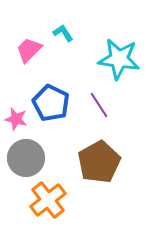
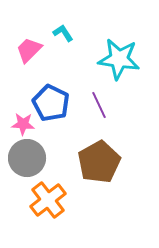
purple line: rotated 8 degrees clockwise
pink star: moved 7 px right, 5 px down; rotated 10 degrees counterclockwise
gray circle: moved 1 px right
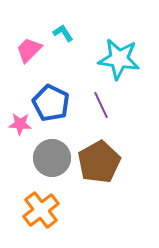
purple line: moved 2 px right
pink star: moved 3 px left
gray circle: moved 25 px right
orange cross: moved 7 px left, 10 px down
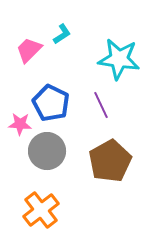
cyan L-shape: moved 1 px left, 1 px down; rotated 90 degrees clockwise
gray circle: moved 5 px left, 7 px up
brown pentagon: moved 11 px right, 1 px up
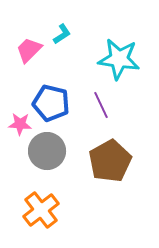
blue pentagon: rotated 12 degrees counterclockwise
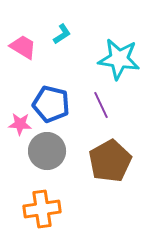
pink trapezoid: moved 6 px left, 3 px up; rotated 76 degrees clockwise
blue pentagon: moved 1 px down
orange cross: moved 1 px right, 1 px up; rotated 30 degrees clockwise
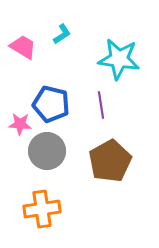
purple line: rotated 16 degrees clockwise
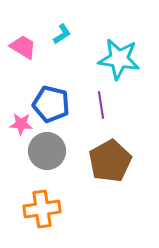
pink star: moved 1 px right
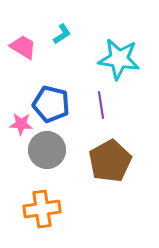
gray circle: moved 1 px up
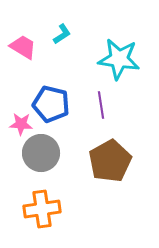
gray circle: moved 6 px left, 3 px down
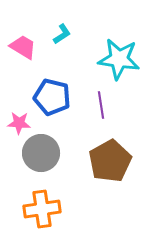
blue pentagon: moved 1 px right, 7 px up
pink star: moved 2 px left, 1 px up
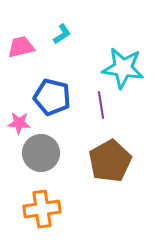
pink trapezoid: moved 2 px left; rotated 44 degrees counterclockwise
cyan star: moved 4 px right, 9 px down
